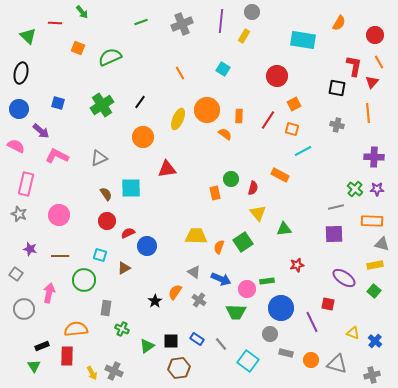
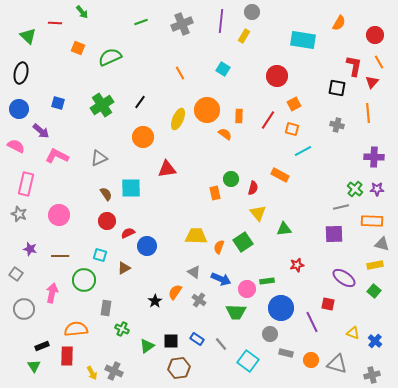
gray line at (336, 207): moved 5 px right
pink arrow at (49, 293): moved 3 px right
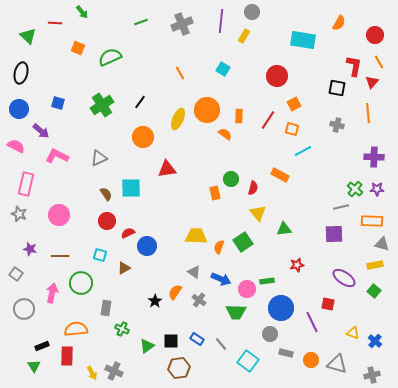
green circle at (84, 280): moved 3 px left, 3 px down
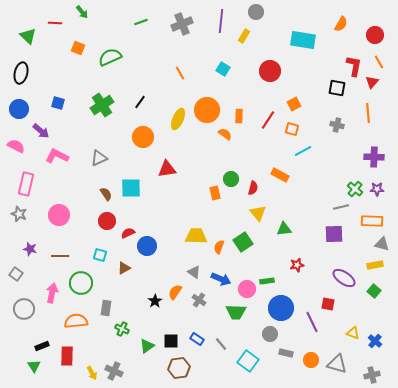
gray circle at (252, 12): moved 4 px right
orange semicircle at (339, 23): moved 2 px right, 1 px down
red circle at (277, 76): moved 7 px left, 5 px up
orange semicircle at (76, 329): moved 8 px up
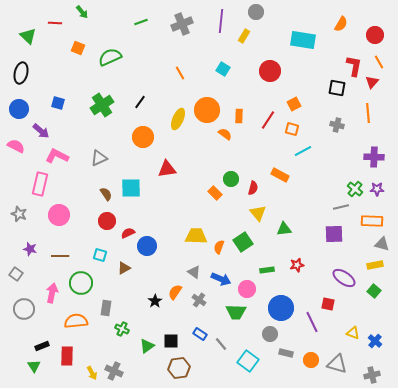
pink rectangle at (26, 184): moved 14 px right
orange rectangle at (215, 193): rotated 32 degrees counterclockwise
green rectangle at (267, 281): moved 11 px up
blue rectangle at (197, 339): moved 3 px right, 5 px up
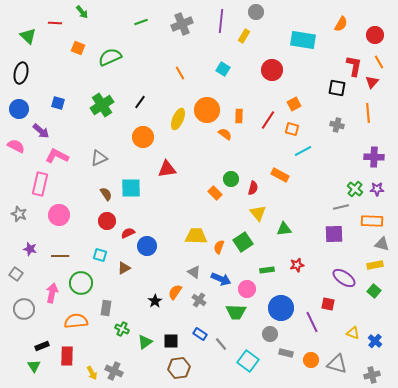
red circle at (270, 71): moved 2 px right, 1 px up
green triangle at (147, 346): moved 2 px left, 4 px up
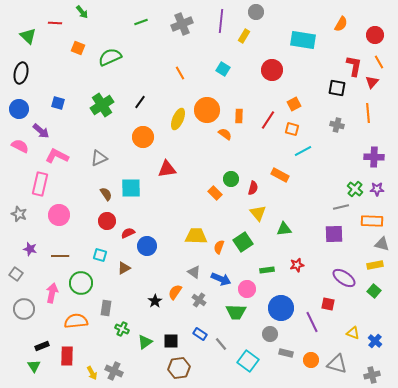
pink semicircle at (16, 146): moved 4 px right
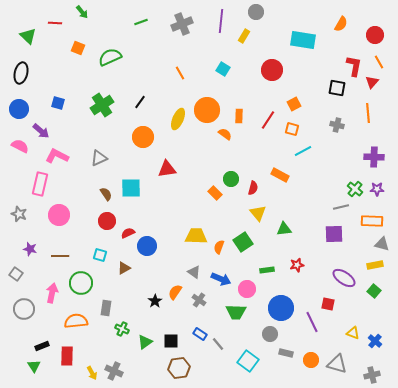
gray line at (221, 344): moved 3 px left
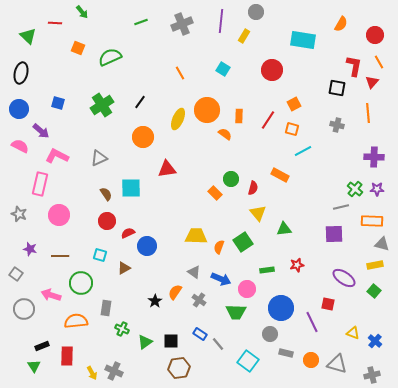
pink arrow at (52, 293): moved 1 px left, 2 px down; rotated 84 degrees counterclockwise
